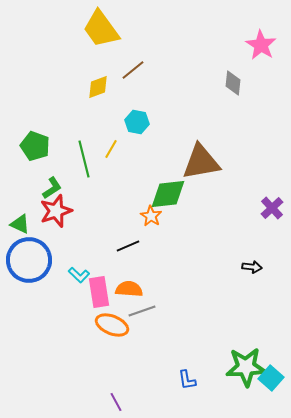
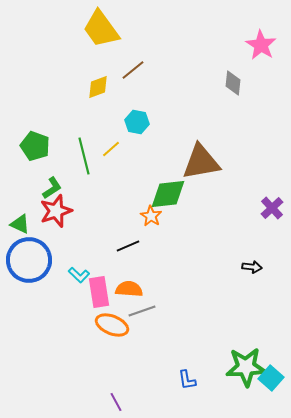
yellow line: rotated 18 degrees clockwise
green line: moved 3 px up
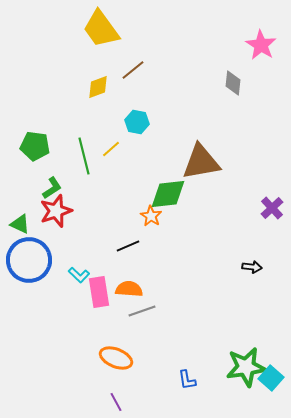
green pentagon: rotated 12 degrees counterclockwise
orange ellipse: moved 4 px right, 33 px down
green star: rotated 6 degrees counterclockwise
